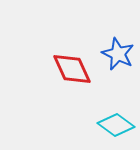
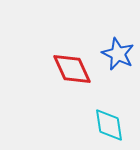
cyan diamond: moved 7 px left; rotated 45 degrees clockwise
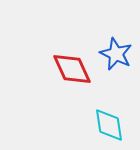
blue star: moved 2 px left
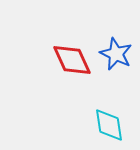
red diamond: moved 9 px up
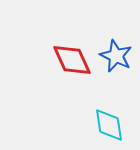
blue star: moved 2 px down
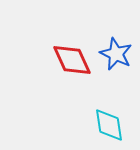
blue star: moved 2 px up
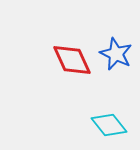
cyan diamond: rotated 30 degrees counterclockwise
